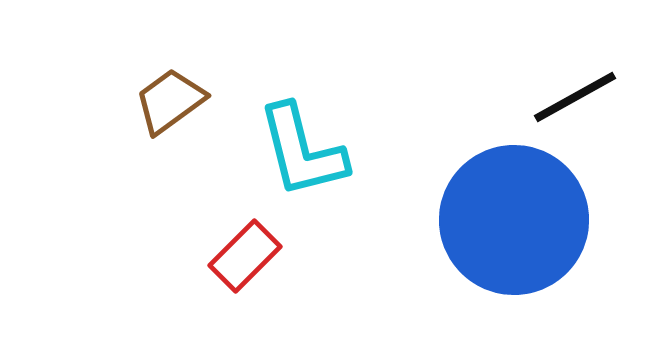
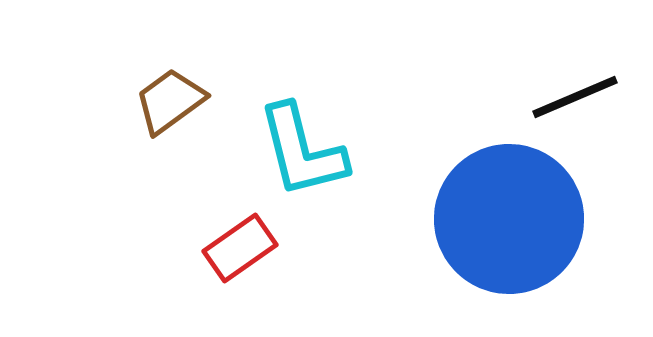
black line: rotated 6 degrees clockwise
blue circle: moved 5 px left, 1 px up
red rectangle: moved 5 px left, 8 px up; rotated 10 degrees clockwise
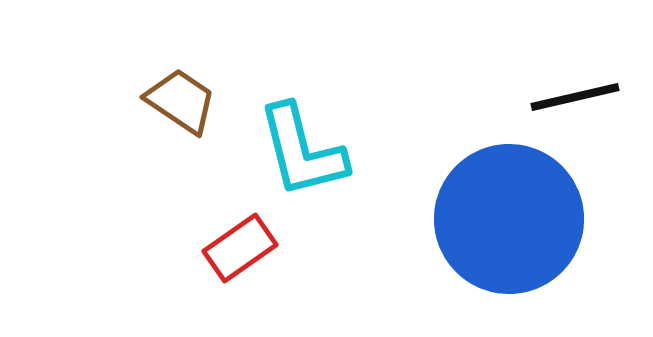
black line: rotated 10 degrees clockwise
brown trapezoid: moved 11 px right; rotated 70 degrees clockwise
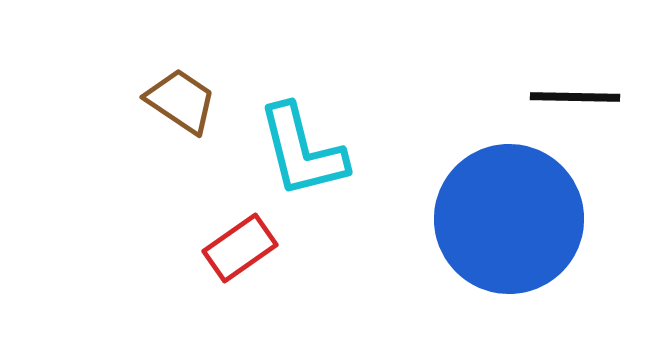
black line: rotated 14 degrees clockwise
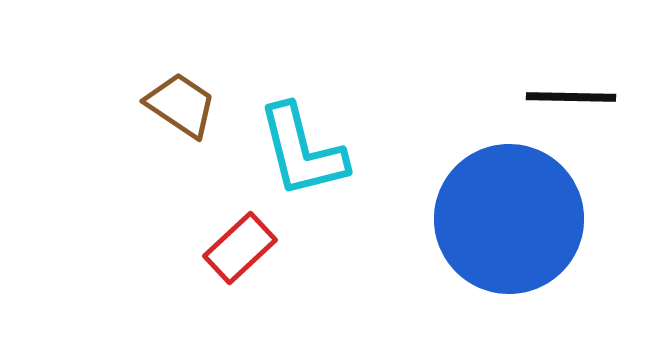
black line: moved 4 px left
brown trapezoid: moved 4 px down
red rectangle: rotated 8 degrees counterclockwise
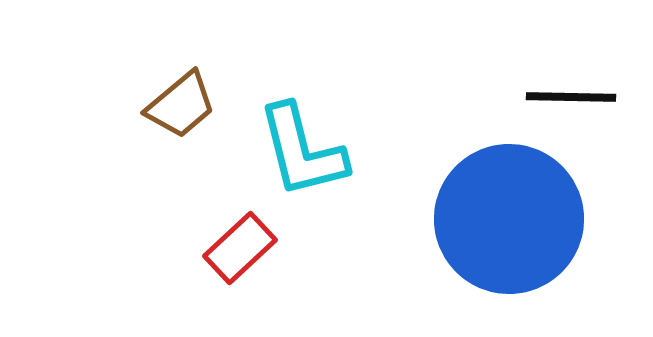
brown trapezoid: rotated 106 degrees clockwise
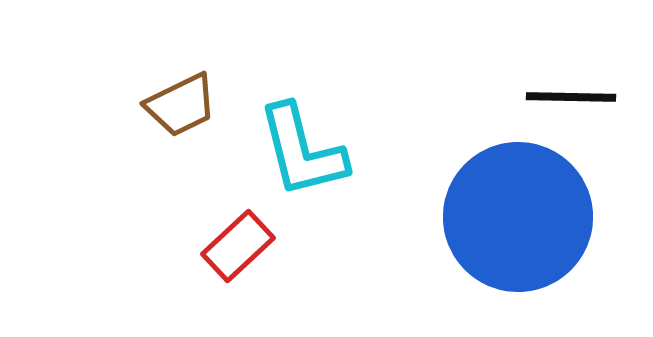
brown trapezoid: rotated 14 degrees clockwise
blue circle: moved 9 px right, 2 px up
red rectangle: moved 2 px left, 2 px up
